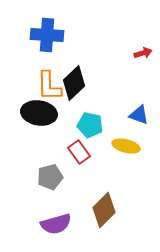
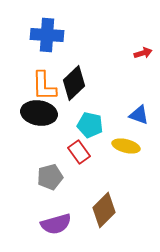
orange L-shape: moved 5 px left
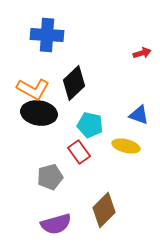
red arrow: moved 1 px left
orange L-shape: moved 11 px left, 3 px down; rotated 60 degrees counterclockwise
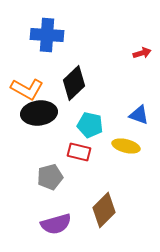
orange L-shape: moved 6 px left
black ellipse: rotated 16 degrees counterclockwise
red rectangle: rotated 40 degrees counterclockwise
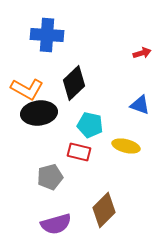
blue triangle: moved 1 px right, 10 px up
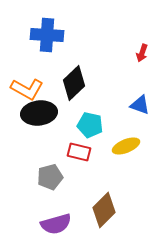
red arrow: rotated 126 degrees clockwise
yellow ellipse: rotated 36 degrees counterclockwise
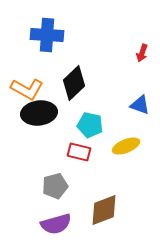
gray pentagon: moved 5 px right, 9 px down
brown diamond: rotated 24 degrees clockwise
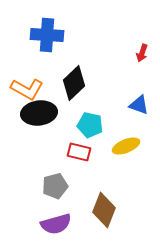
blue triangle: moved 1 px left
brown diamond: rotated 48 degrees counterclockwise
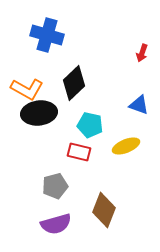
blue cross: rotated 12 degrees clockwise
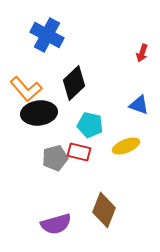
blue cross: rotated 12 degrees clockwise
orange L-shape: moved 1 px left; rotated 20 degrees clockwise
gray pentagon: moved 28 px up
